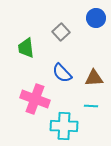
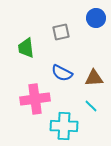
gray square: rotated 30 degrees clockwise
blue semicircle: rotated 20 degrees counterclockwise
pink cross: rotated 28 degrees counterclockwise
cyan line: rotated 40 degrees clockwise
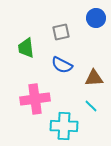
blue semicircle: moved 8 px up
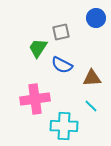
green trapezoid: moved 12 px right; rotated 40 degrees clockwise
brown triangle: moved 2 px left
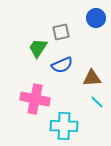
blue semicircle: rotated 50 degrees counterclockwise
pink cross: rotated 20 degrees clockwise
cyan line: moved 6 px right, 4 px up
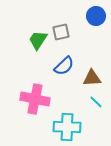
blue circle: moved 2 px up
green trapezoid: moved 8 px up
blue semicircle: moved 2 px right, 1 px down; rotated 20 degrees counterclockwise
cyan line: moved 1 px left
cyan cross: moved 3 px right, 1 px down
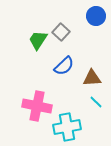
gray square: rotated 36 degrees counterclockwise
pink cross: moved 2 px right, 7 px down
cyan cross: rotated 12 degrees counterclockwise
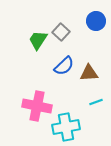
blue circle: moved 5 px down
brown triangle: moved 3 px left, 5 px up
cyan line: rotated 64 degrees counterclockwise
cyan cross: moved 1 px left
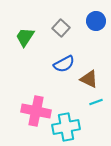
gray square: moved 4 px up
green trapezoid: moved 13 px left, 3 px up
blue semicircle: moved 2 px up; rotated 15 degrees clockwise
brown triangle: moved 6 px down; rotated 30 degrees clockwise
pink cross: moved 1 px left, 5 px down
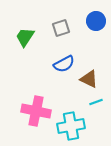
gray square: rotated 30 degrees clockwise
cyan cross: moved 5 px right, 1 px up
